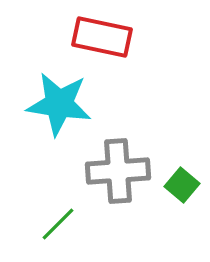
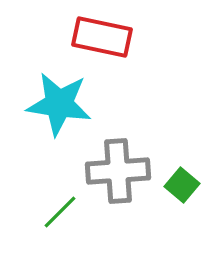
green line: moved 2 px right, 12 px up
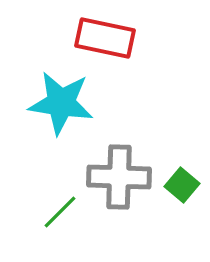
red rectangle: moved 3 px right, 1 px down
cyan star: moved 2 px right, 1 px up
gray cross: moved 1 px right, 6 px down; rotated 6 degrees clockwise
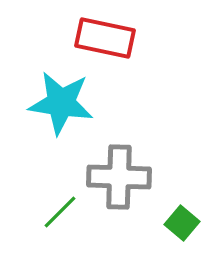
green square: moved 38 px down
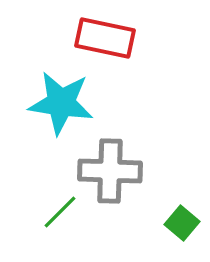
gray cross: moved 9 px left, 6 px up
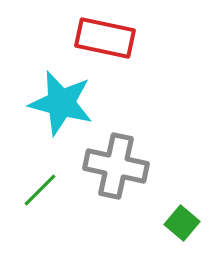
cyan star: rotated 6 degrees clockwise
gray cross: moved 6 px right, 5 px up; rotated 10 degrees clockwise
green line: moved 20 px left, 22 px up
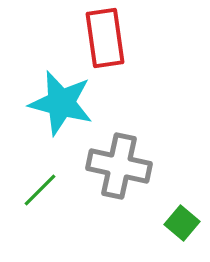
red rectangle: rotated 70 degrees clockwise
gray cross: moved 3 px right
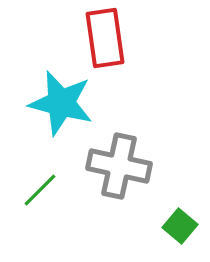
green square: moved 2 px left, 3 px down
